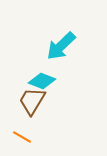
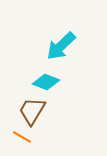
cyan diamond: moved 4 px right, 1 px down
brown trapezoid: moved 10 px down
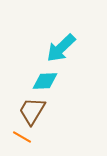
cyan arrow: moved 2 px down
cyan diamond: moved 1 px left, 1 px up; rotated 24 degrees counterclockwise
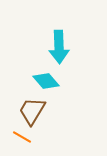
cyan arrow: moved 2 px left, 1 px up; rotated 48 degrees counterclockwise
cyan diamond: moved 1 px right; rotated 52 degrees clockwise
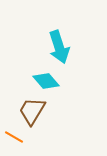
cyan arrow: rotated 16 degrees counterclockwise
orange line: moved 8 px left
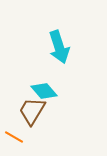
cyan diamond: moved 2 px left, 10 px down
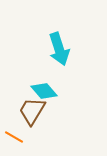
cyan arrow: moved 2 px down
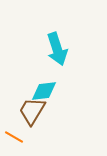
cyan arrow: moved 2 px left
cyan diamond: rotated 56 degrees counterclockwise
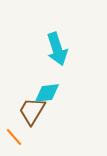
cyan diamond: moved 3 px right, 2 px down
orange line: rotated 18 degrees clockwise
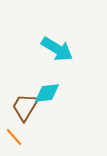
cyan arrow: rotated 40 degrees counterclockwise
brown trapezoid: moved 7 px left, 4 px up
